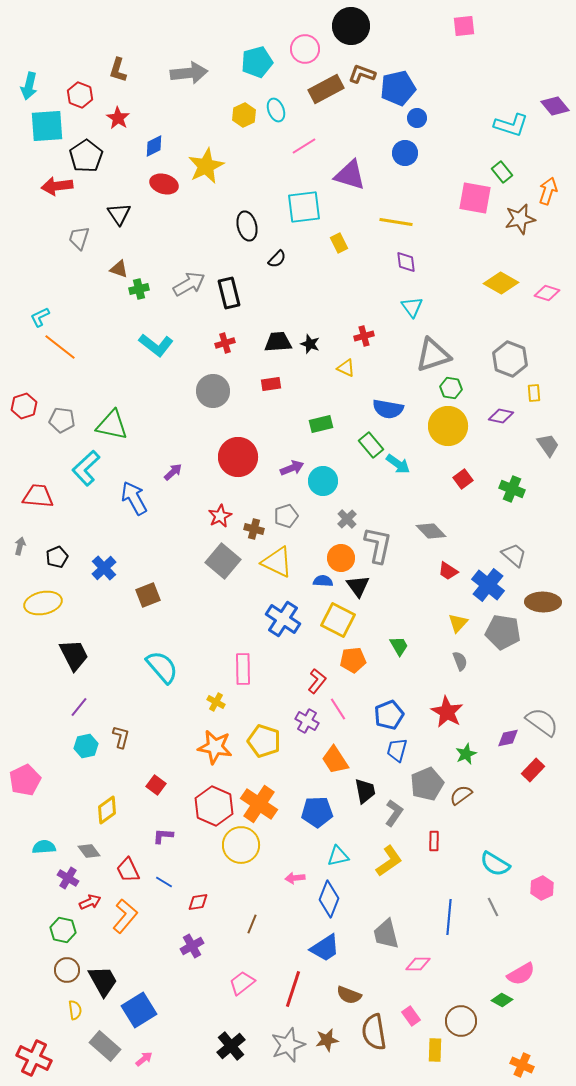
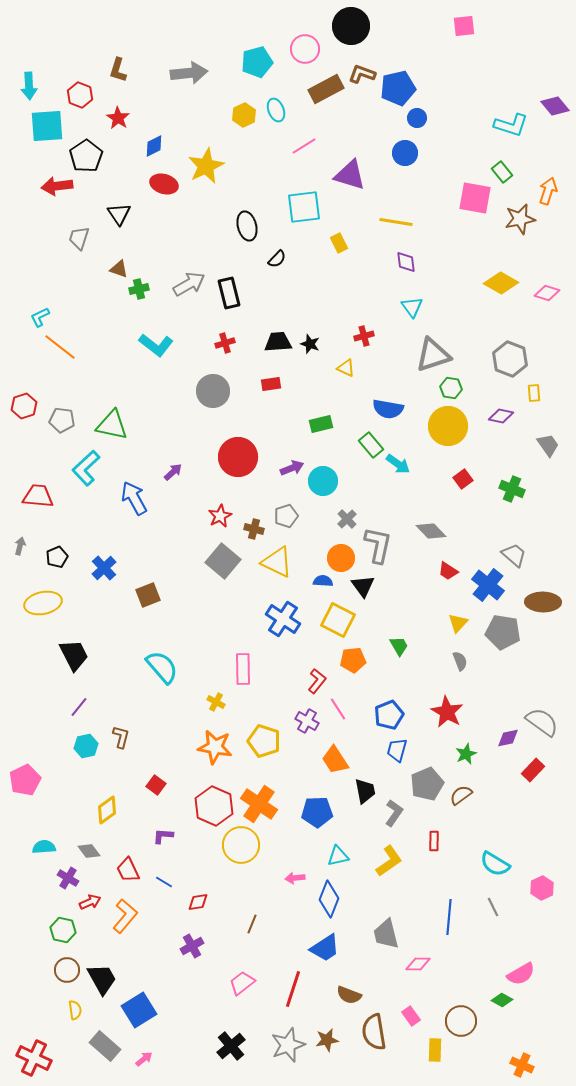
cyan arrow at (29, 86): rotated 16 degrees counterclockwise
black triangle at (358, 586): moved 5 px right
black trapezoid at (103, 981): moved 1 px left, 2 px up
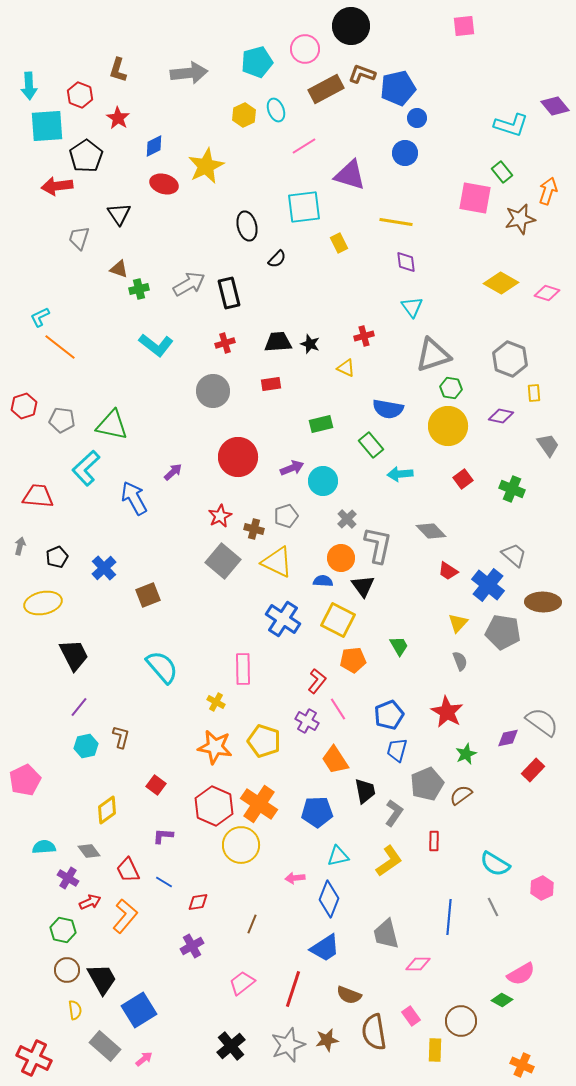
cyan arrow at (398, 464): moved 2 px right, 10 px down; rotated 140 degrees clockwise
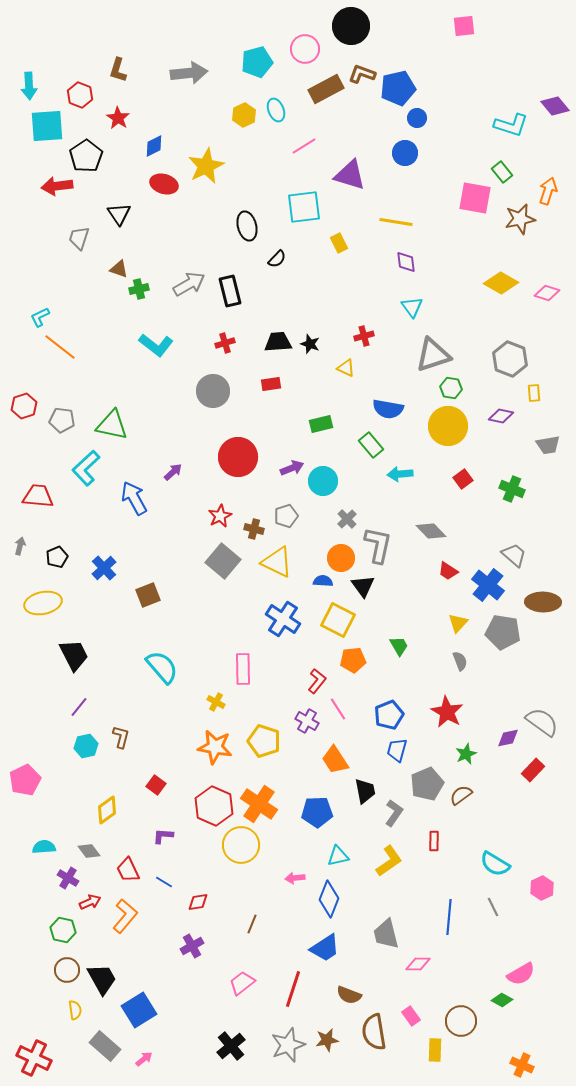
black rectangle at (229, 293): moved 1 px right, 2 px up
gray trapezoid at (548, 445): rotated 115 degrees clockwise
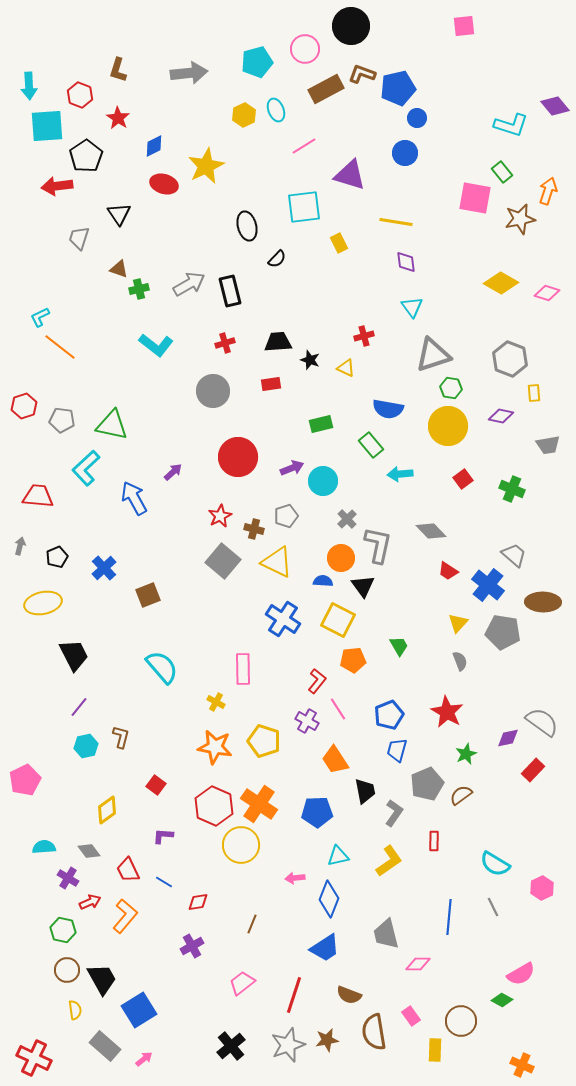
black star at (310, 344): moved 16 px down
red line at (293, 989): moved 1 px right, 6 px down
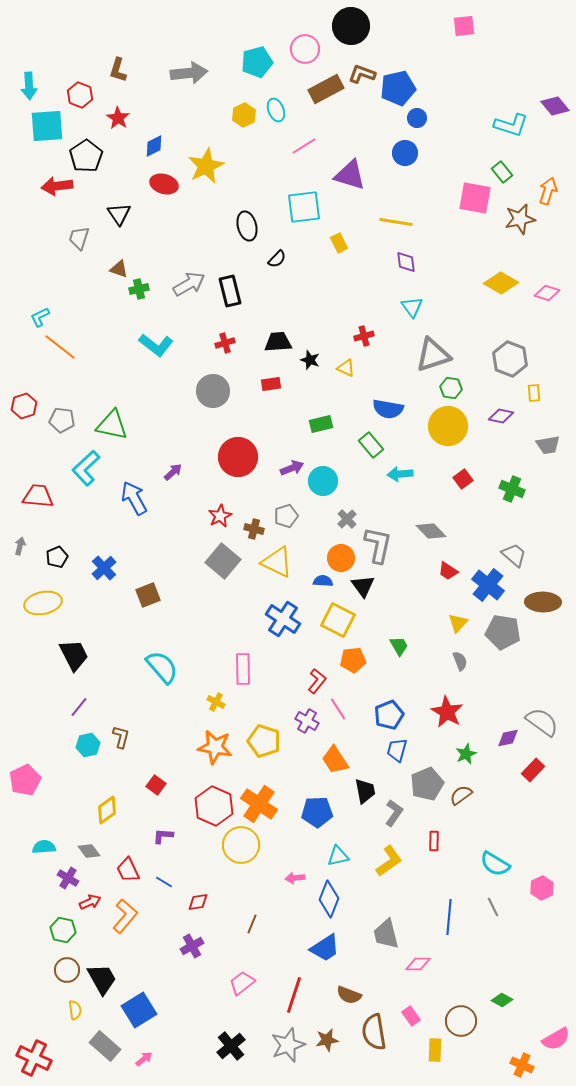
cyan hexagon at (86, 746): moved 2 px right, 1 px up
pink semicircle at (521, 974): moved 35 px right, 65 px down
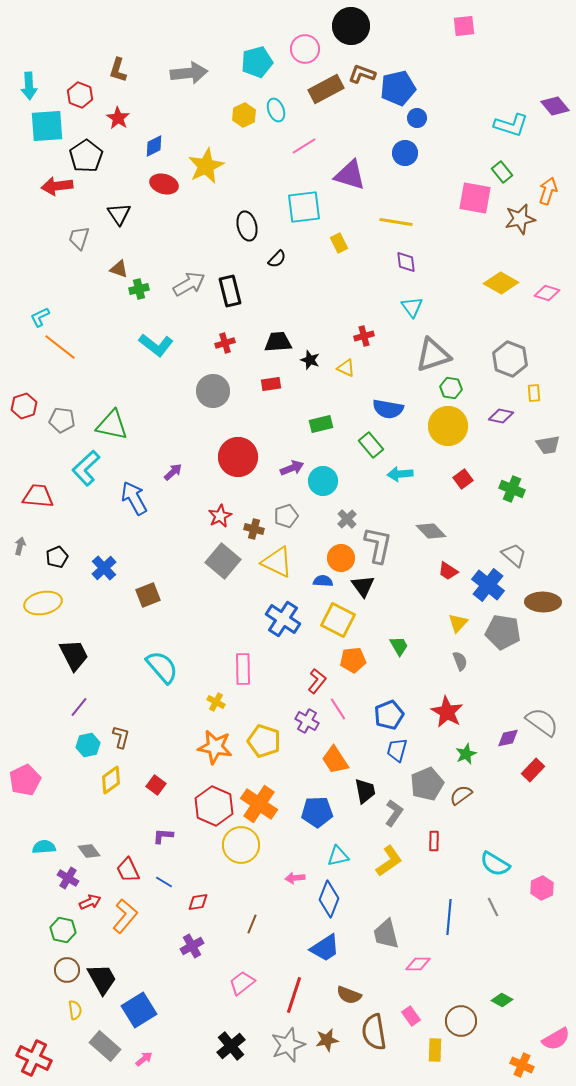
yellow diamond at (107, 810): moved 4 px right, 30 px up
